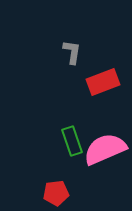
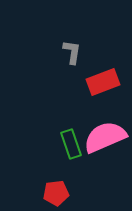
green rectangle: moved 1 px left, 3 px down
pink semicircle: moved 12 px up
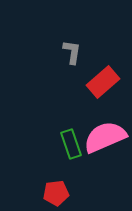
red rectangle: rotated 20 degrees counterclockwise
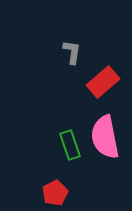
pink semicircle: rotated 78 degrees counterclockwise
green rectangle: moved 1 px left, 1 px down
red pentagon: moved 1 px left; rotated 20 degrees counterclockwise
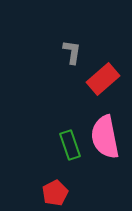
red rectangle: moved 3 px up
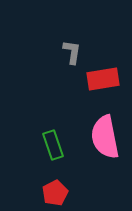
red rectangle: rotated 32 degrees clockwise
green rectangle: moved 17 px left
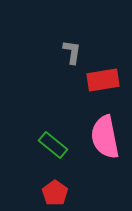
red rectangle: moved 1 px down
green rectangle: rotated 32 degrees counterclockwise
red pentagon: rotated 10 degrees counterclockwise
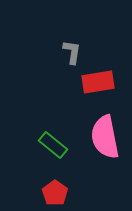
red rectangle: moved 5 px left, 2 px down
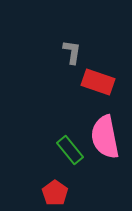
red rectangle: rotated 28 degrees clockwise
green rectangle: moved 17 px right, 5 px down; rotated 12 degrees clockwise
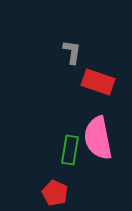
pink semicircle: moved 7 px left, 1 px down
green rectangle: rotated 48 degrees clockwise
red pentagon: rotated 10 degrees counterclockwise
